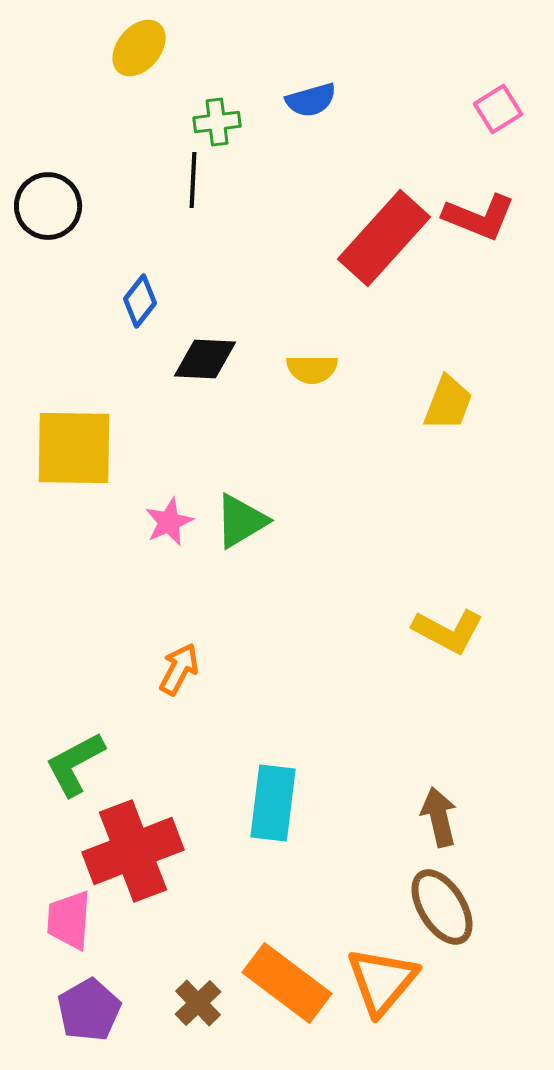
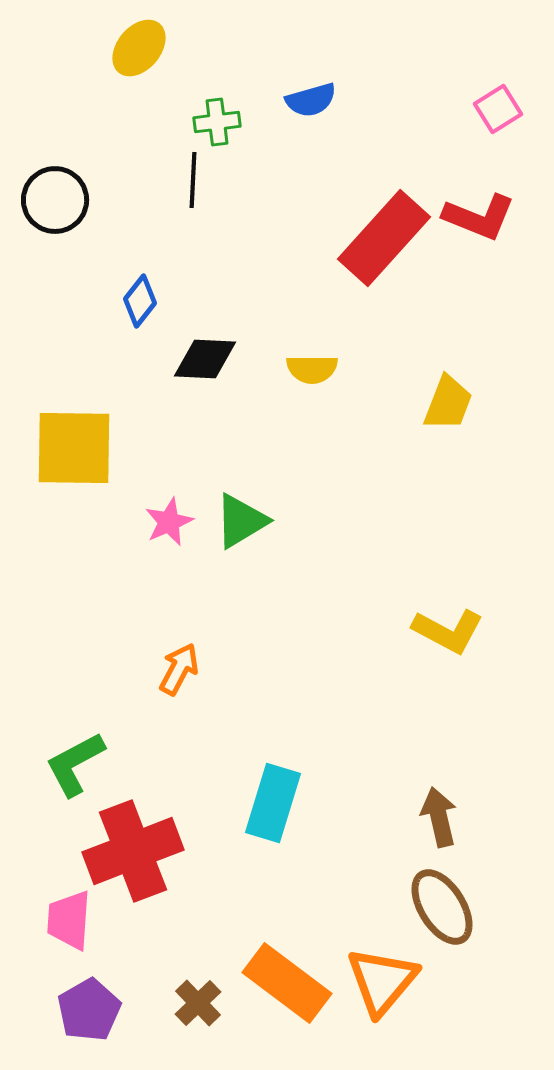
black circle: moved 7 px right, 6 px up
cyan rectangle: rotated 10 degrees clockwise
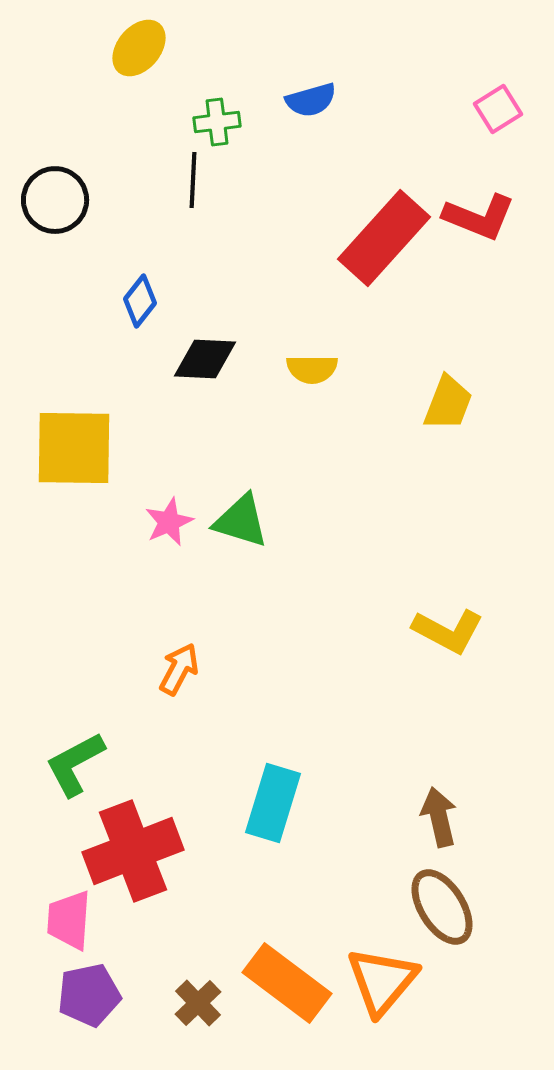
green triangle: rotated 48 degrees clockwise
purple pentagon: moved 15 px up; rotated 18 degrees clockwise
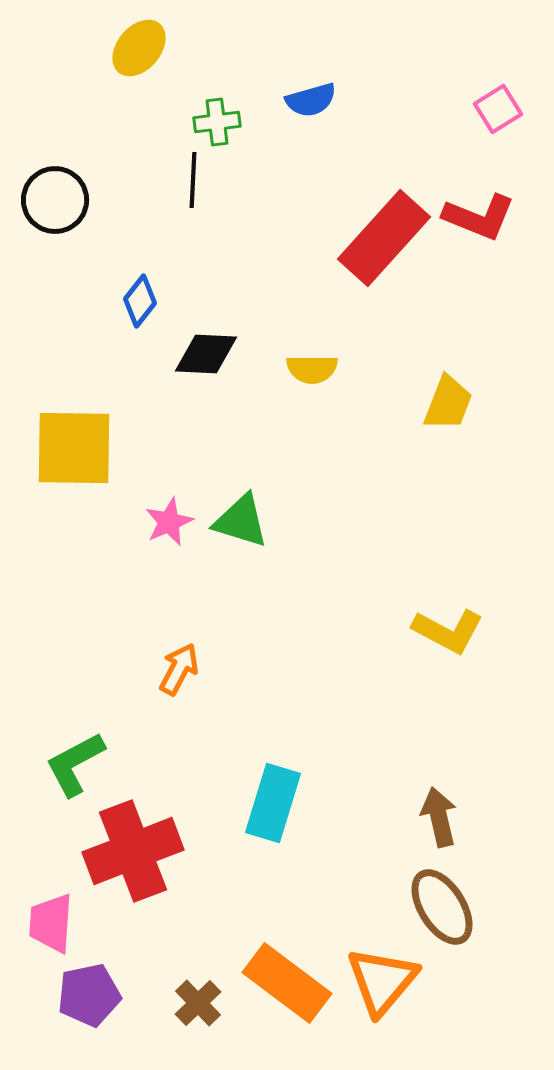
black diamond: moved 1 px right, 5 px up
pink trapezoid: moved 18 px left, 3 px down
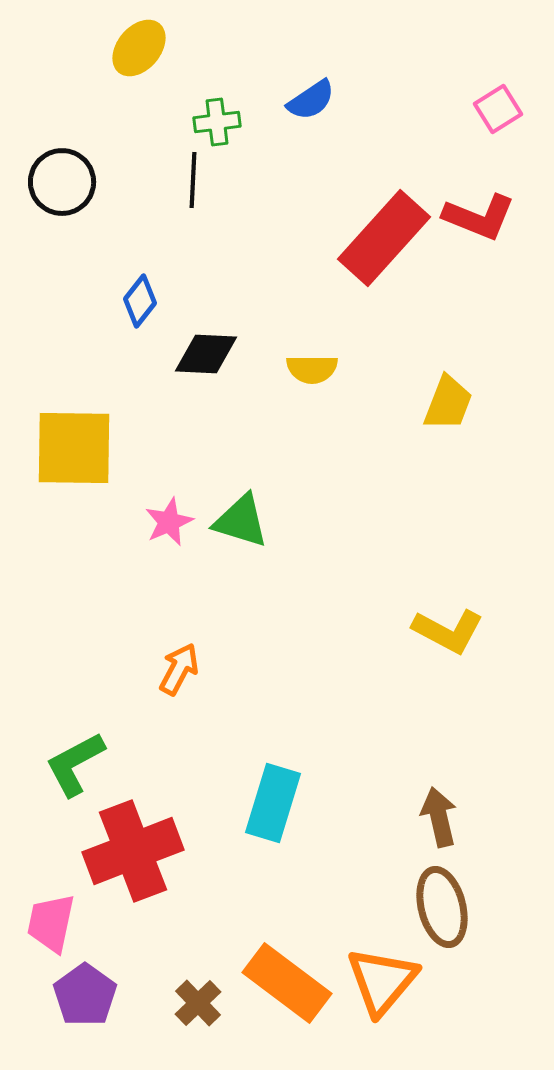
blue semicircle: rotated 18 degrees counterclockwise
black circle: moved 7 px right, 18 px up
brown ellipse: rotated 18 degrees clockwise
pink trapezoid: rotated 8 degrees clockwise
purple pentagon: moved 4 px left; rotated 24 degrees counterclockwise
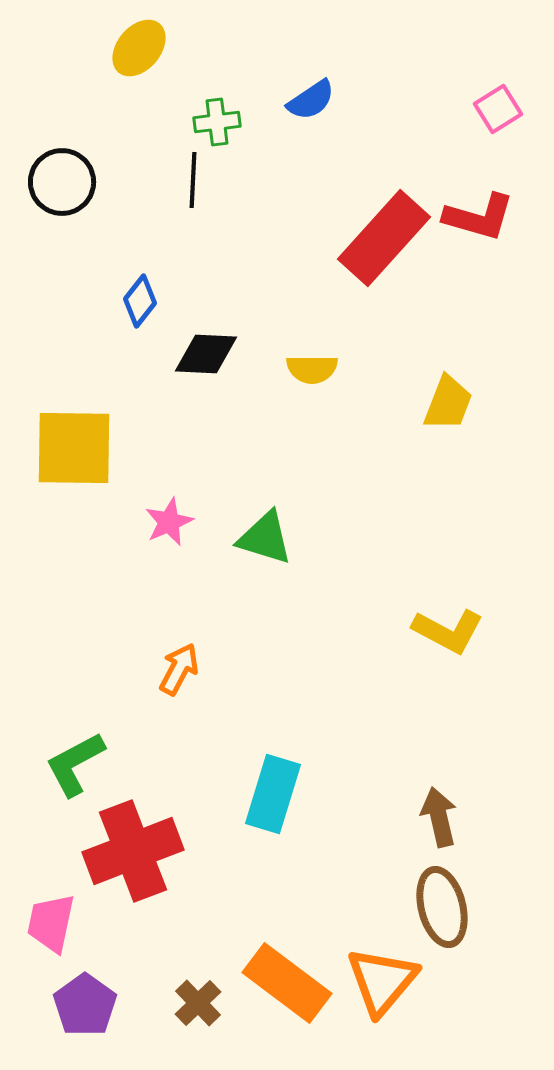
red L-shape: rotated 6 degrees counterclockwise
green triangle: moved 24 px right, 17 px down
cyan rectangle: moved 9 px up
purple pentagon: moved 10 px down
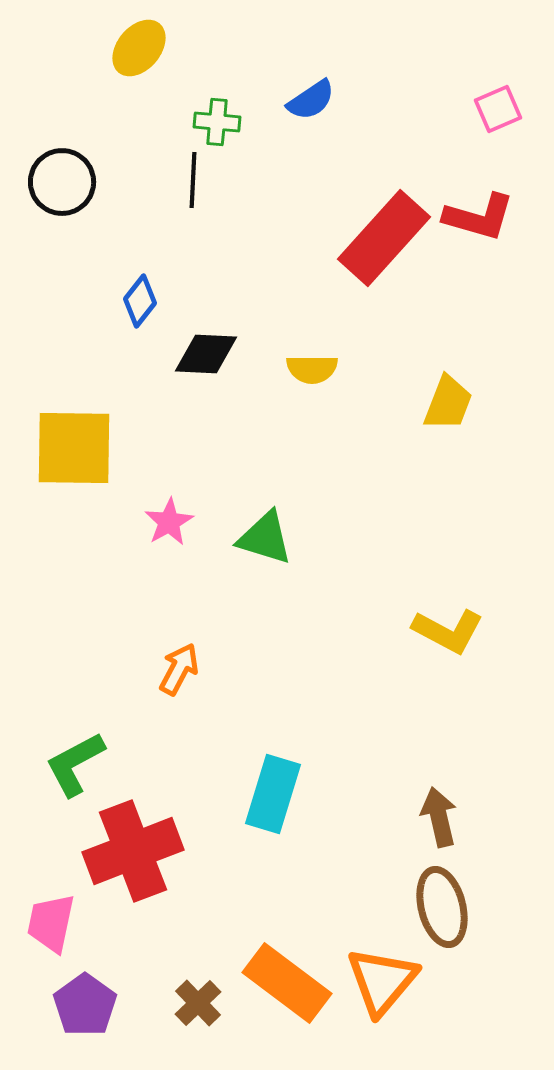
pink square: rotated 9 degrees clockwise
green cross: rotated 12 degrees clockwise
pink star: rotated 6 degrees counterclockwise
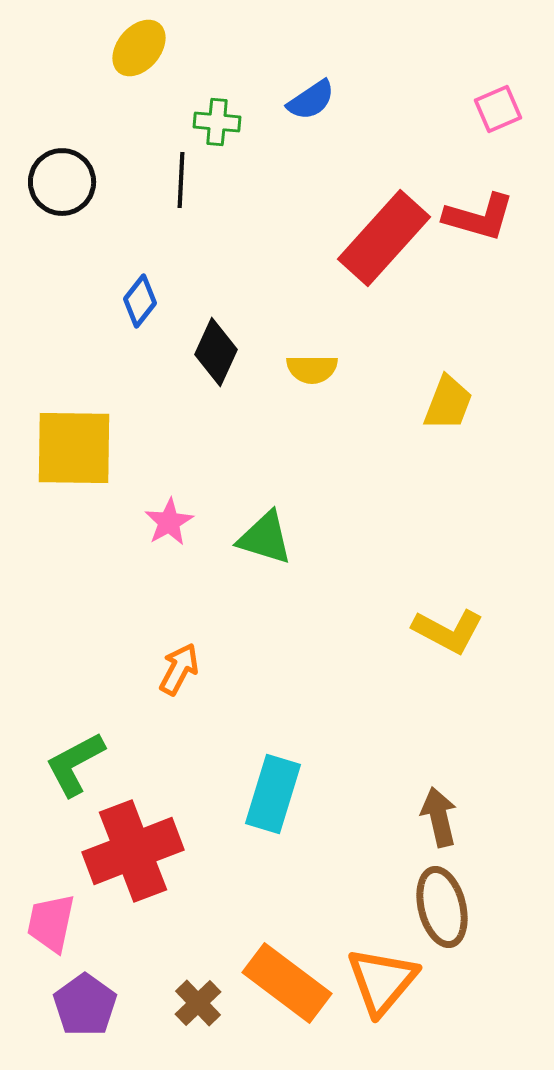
black line: moved 12 px left
black diamond: moved 10 px right, 2 px up; rotated 68 degrees counterclockwise
